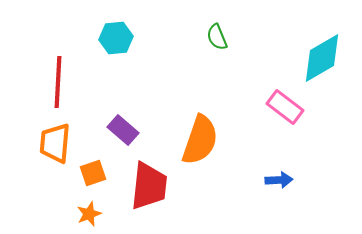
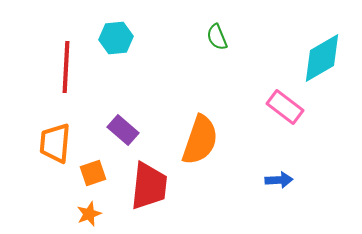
red line: moved 8 px right, 15 px up
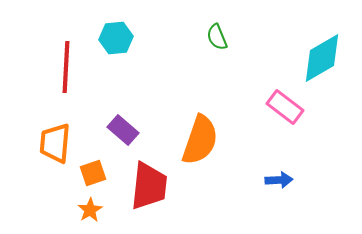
orange star: moved 1 px right, 4 px up; rotated 10 degrees counterclockwise
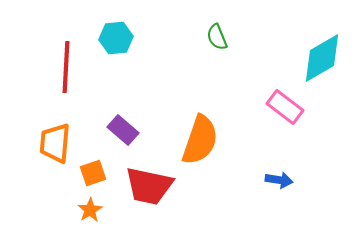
blue arrow: rotated 12 degrees clockwise
red trapezoid: rotated 96 degrees clockwise
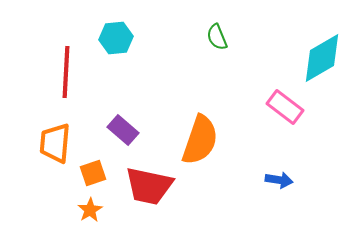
red line: moved 5 px down
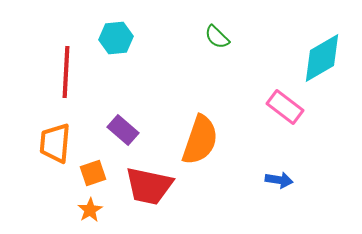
green semicircle: rotated 24 degrees counterclockwise
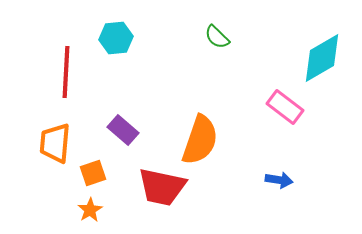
red trapezoid: moved 13 px right, 1 px down
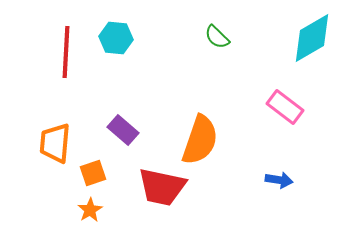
cyan hexagon: rotated 12 degrees clockwise
cyan diamond: moved 10 px left, 20 px up
red line: moved 20 px up
